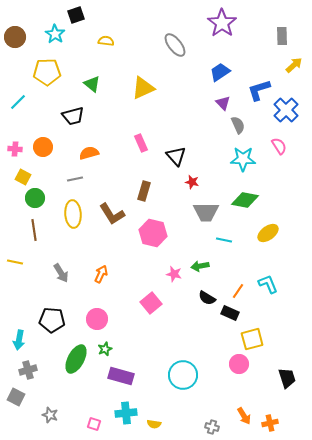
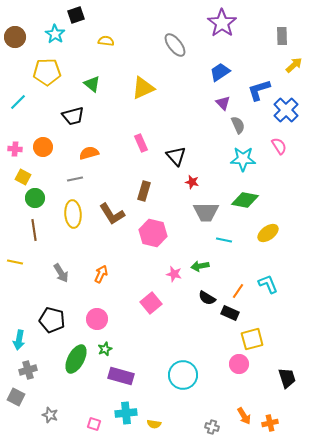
black pentagon at (52, 320): rotated 10 degrees clockwise
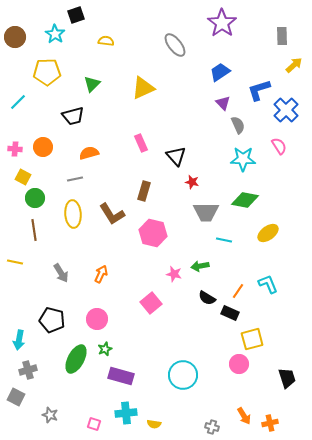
green triangle at (92, 84): rotated 36 degrees clockwise
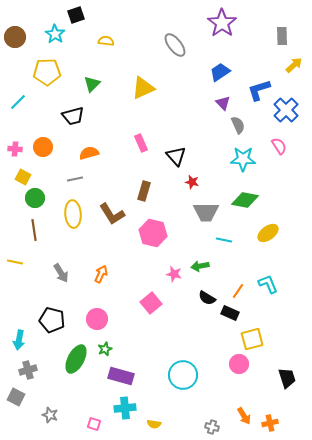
cyan cross at (126, 413): moved 1 px left, 5 px up
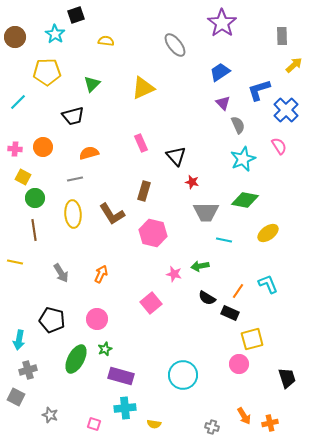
cyan star at (243, 159): rotated 25 degrees counterclockwise
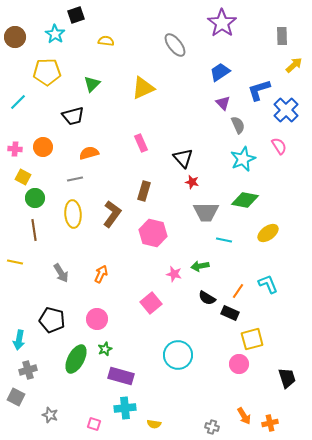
black triangle at (176, 156): moved 7 px right, 2 px down
brown L-shape at (112, 214): rotated 112 degrees counterclockwise
cyan circle at (183, 375): moved 5 px left, 20 px up
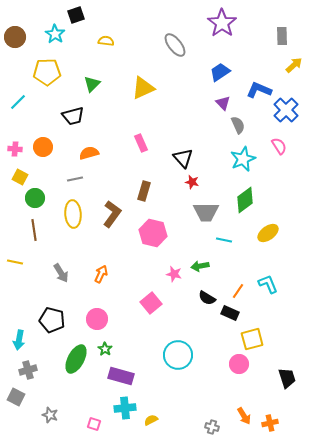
blue L-shape at (259, 90): rotated 40 degrees clockwise
yellow square at (23, 177): moved 3 px left
green diamond at (245, 200): rotated 48 degrees counterclockwise
green star at (105, 349): rotated 16 degrees counterclockwise
yellow semicircle at (154, 424): moved 3 px left, 4 px up; rotated 144 degrees clockwise
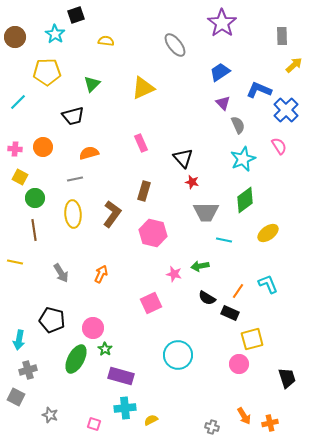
pink square at (151, 303): rotated 15 degrees clockwise
pink circle at (97, 319): moved 4 px left, 9 px down
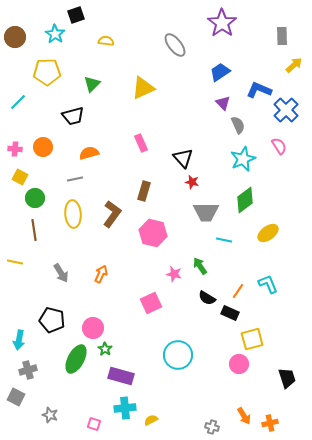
green arrow at (200, 266): rotated 66 degrees clockwise
